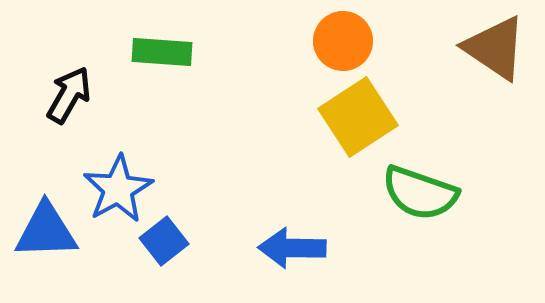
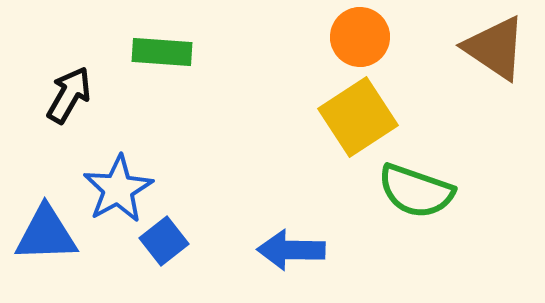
orange circle: moved 17 px right, 4 px up
green semicircle: moved 4 px left, 2 px up
blue triangle: moved 3 px down
blue arrow: moved 1 px left, 2 px down
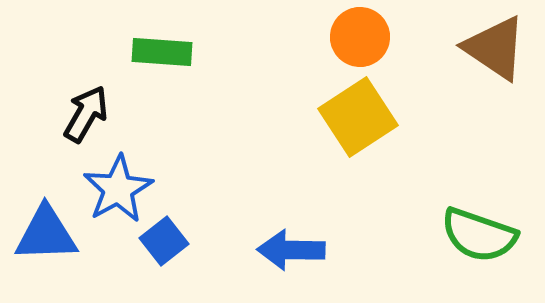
black arrow: moved 17 px right, 19 px down
green semicircle: moved 63 px right, 44 px down
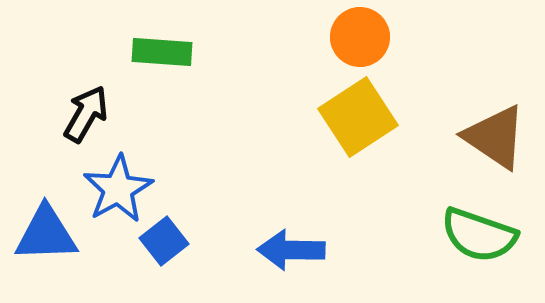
brown triangle: moved 89 px down
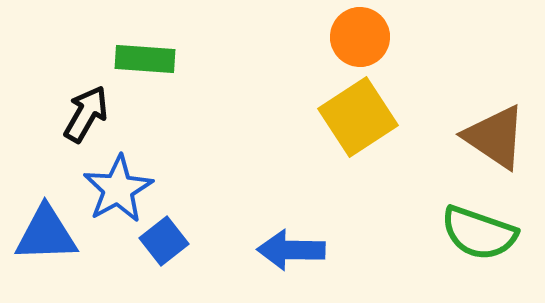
green rectangle: moved 17 px left, 7 px down
green semicircle: moved 2 px up
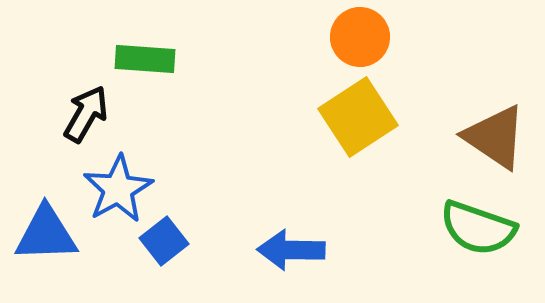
green semicircle: moved 1 px left, 5 px up
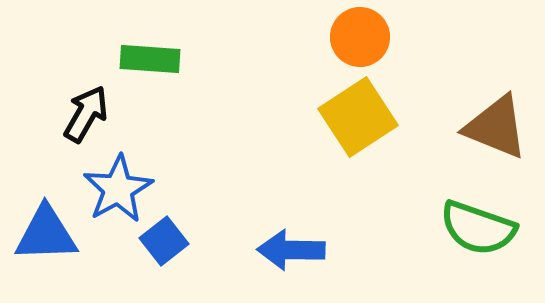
green rectangle: moved 5 px right
brown triangle: moved 1 px right, 10 px up; rotated 12 degrees counterclockwise
